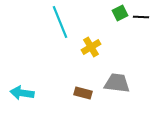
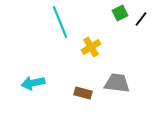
black line: moved 2 px down; rotated 56 degrees counterclockwise
cyan arrow: moved 11 px right, 10 px up; rotated 20 degrees counterclockwise
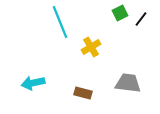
gray trapezoid: moved 11 px right
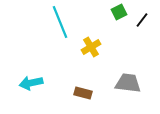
green square: moved 1 px left, 1 px up
black line: moved 1 px right, 1 px down
cyan arrow: moved 2 px left
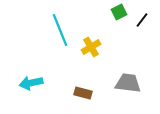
cyan line: moved 8 px down
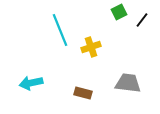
yellow cross: rotated 12 degrees clockwise
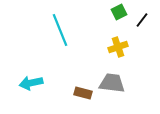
yellow cross: moved 27 px right
gray trapezoid: moved 16 px left
